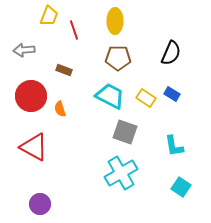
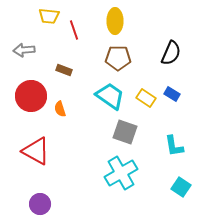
yellow trapezoid: rotated 75 degrees clockwise
cyan trapezoid: rotated 8 degrees clockwise
red triangle: moved 2 px right, 4 px down
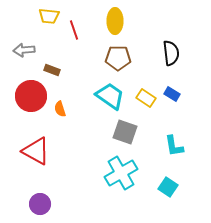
black semicircle: rotated 30 degrees counterclockwise
brown rectangle: moved 12 px left
cyan square: moved 13 px left
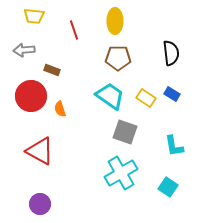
yellow trapezoid: moved 15 px left
red triangle: moved 4 px right
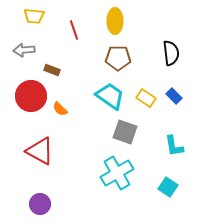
blue rectangle: moved 2 px right, 2 px down; rotated 14 degrees clockwise
orange semicircle: rotated 28 degrees counterclockwise
cyan cross: moved 4 px left
